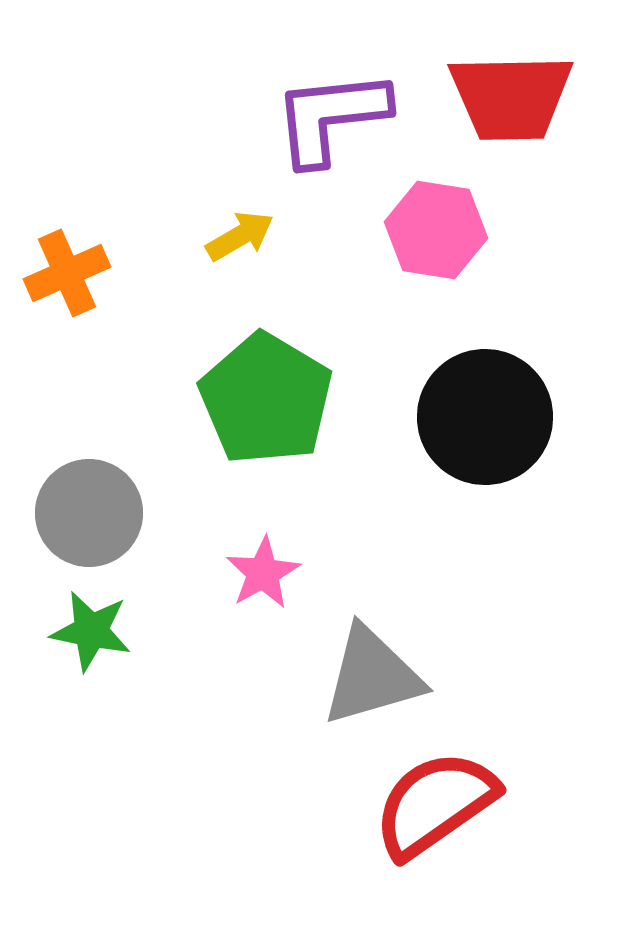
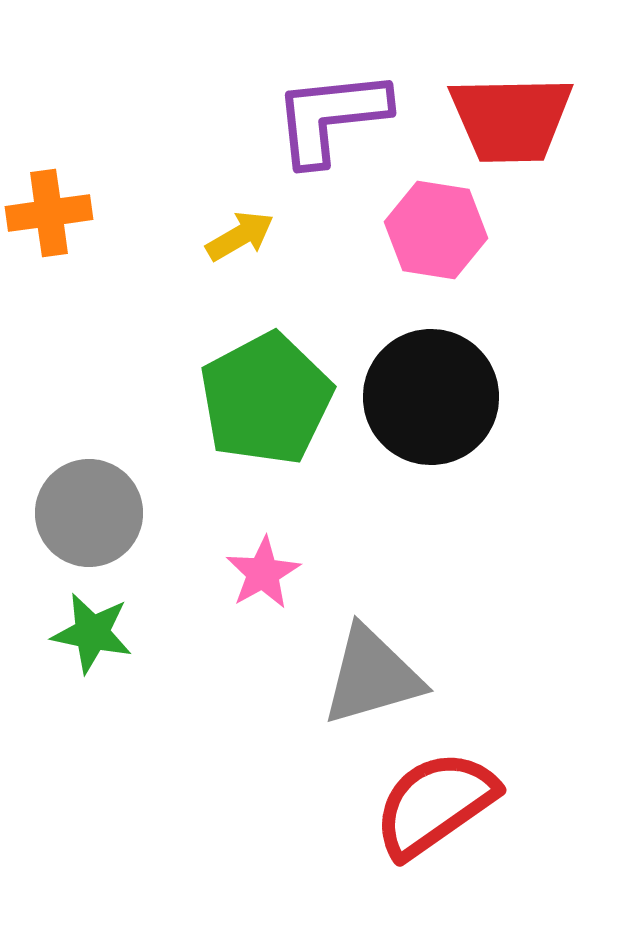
red trapezoid: moved 22 px down
orange cross: moved 18 px left, 60 px up; rotated 16 degrees clockwise
green pentagon: rotated 13 degrees clockwise
black circle: moved 54 px left, 20 px up
green star: moved 1 px right, 2 px down
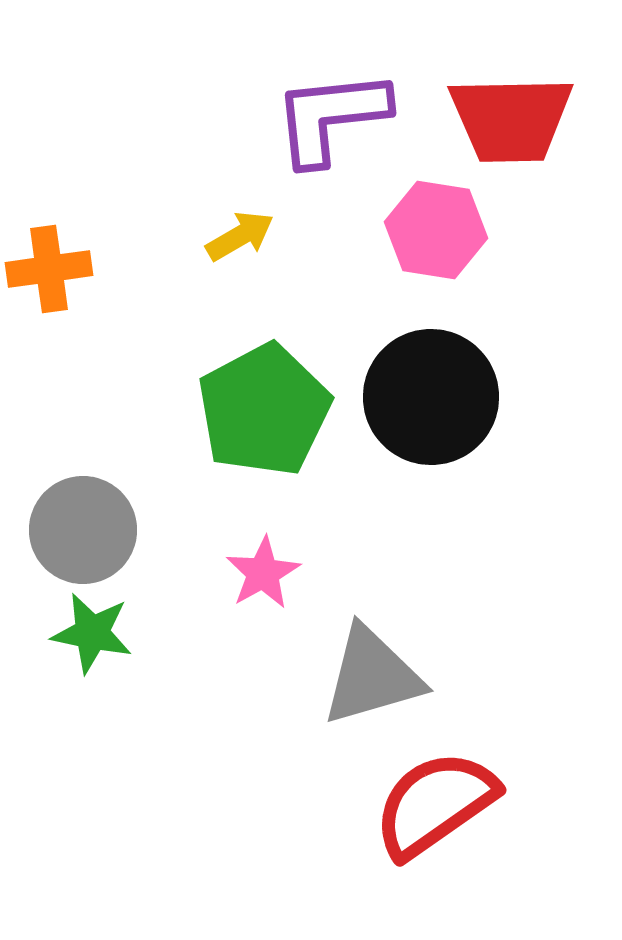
orange cross: moved 56 px down
green pentagon: moved 2 px left, 11 px down
gray circle: moved 6 px left, 17 px down
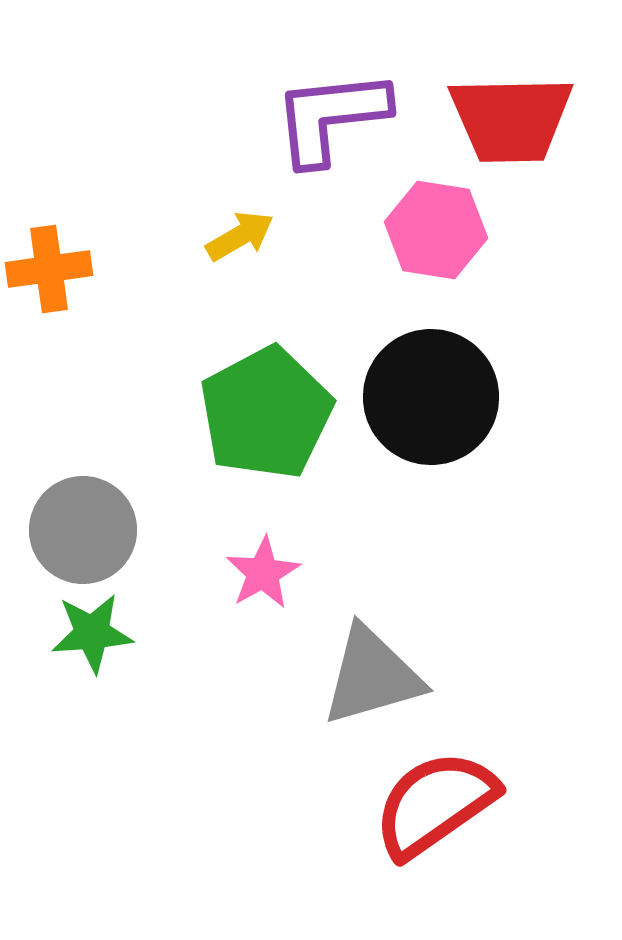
green pentagon: moved 2 px right, 3 px down
green star: rotated 16 degrees counterclockwise
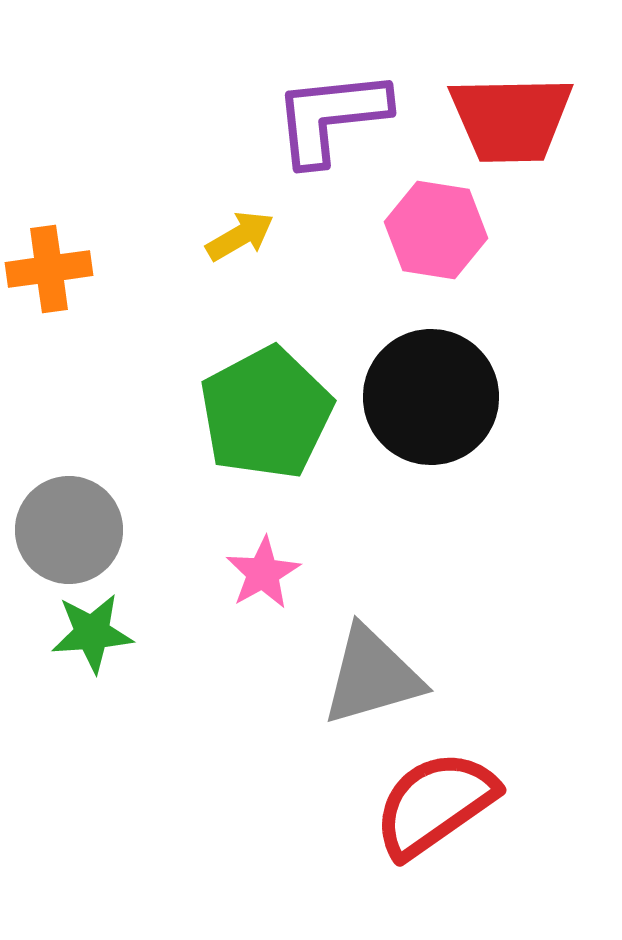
gray circle: moved 14 px left
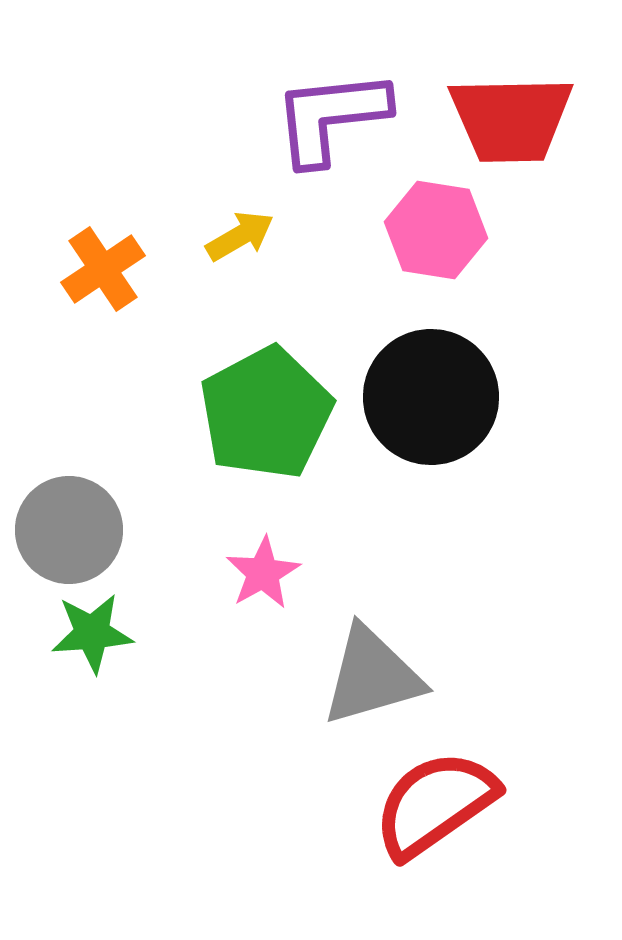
orange cross: moved 54 px right; rotated 26 degrees counterclockwise
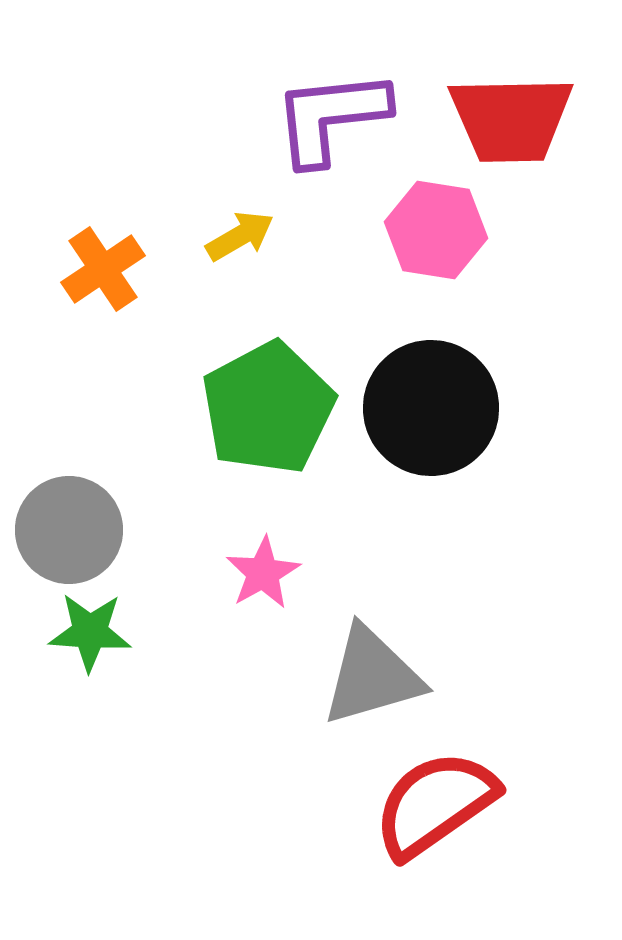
black circle: moved 11 px down
green pentagon: moved 2 px right, 5 px up
green star: moved 2 px left, 1 px up; rotated 8 degrees clockwise
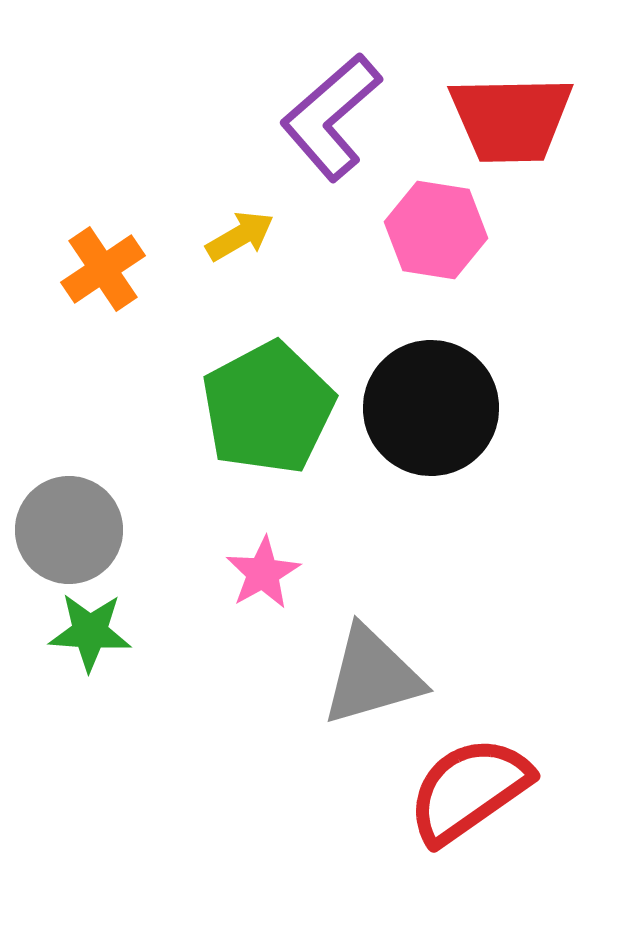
purple L-shape: rotated 35 degrees counterclockwise
red semicircle: moved 34 px right, 14 px up
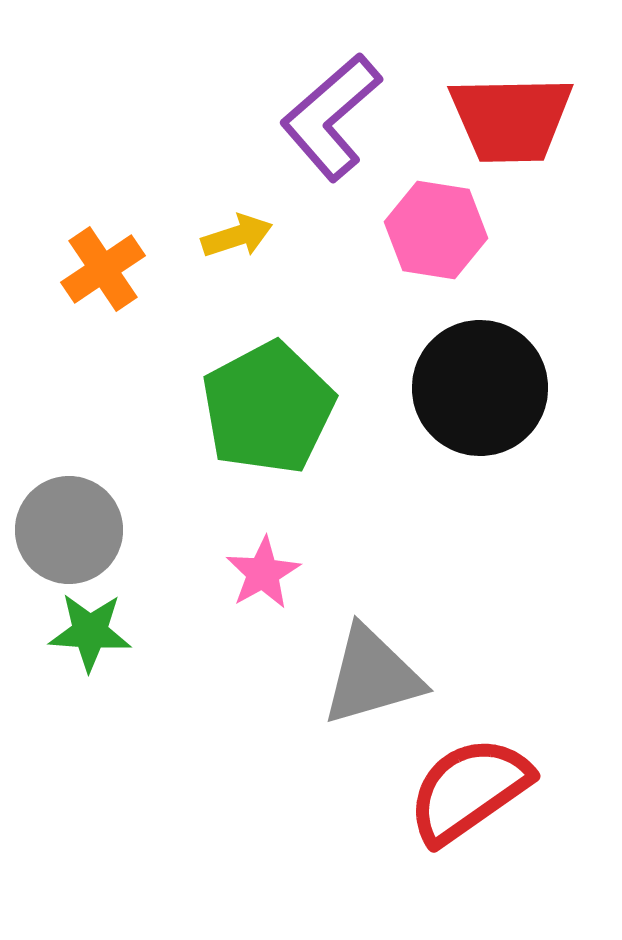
yellow arrow: moved 3 px left; rotated 12 degrees clockwise
black circle: moved 49 px right, 20 px up
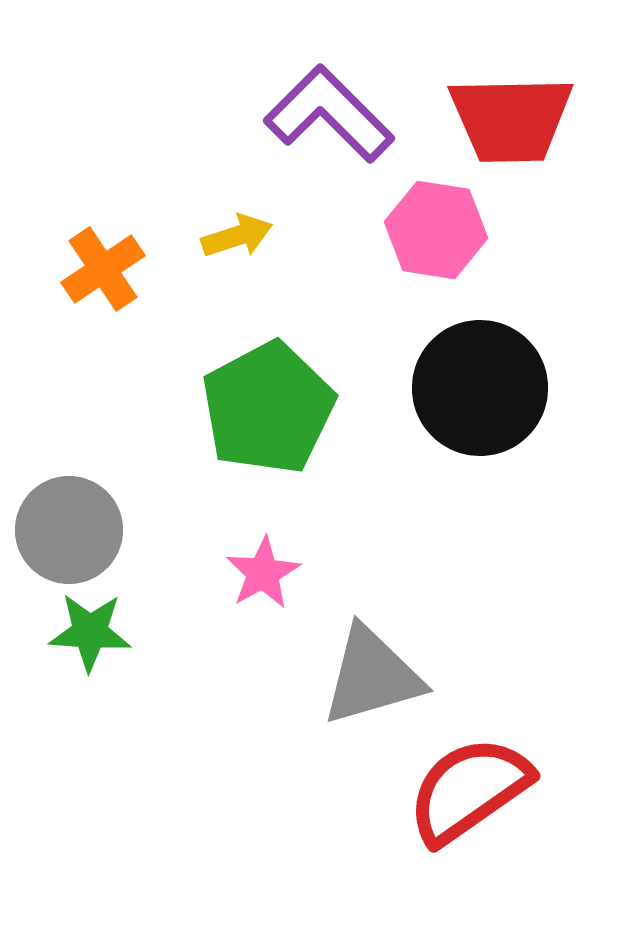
purple L-shape: moved 2 px left, 3 px up; rotated 86 degrees clockwise
